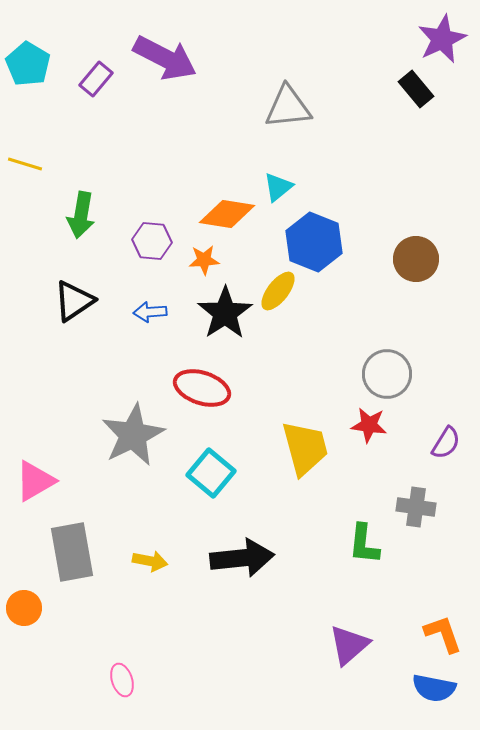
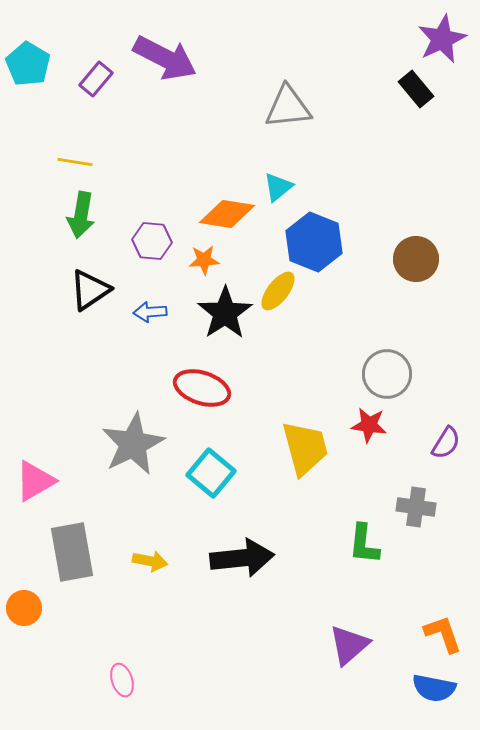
yellow line: moved 50 px right, 2 px up; rotated 8 degrees counterclockwise
black triangle: moved 16 px right, 11 px up
gray star: moved 9 px down
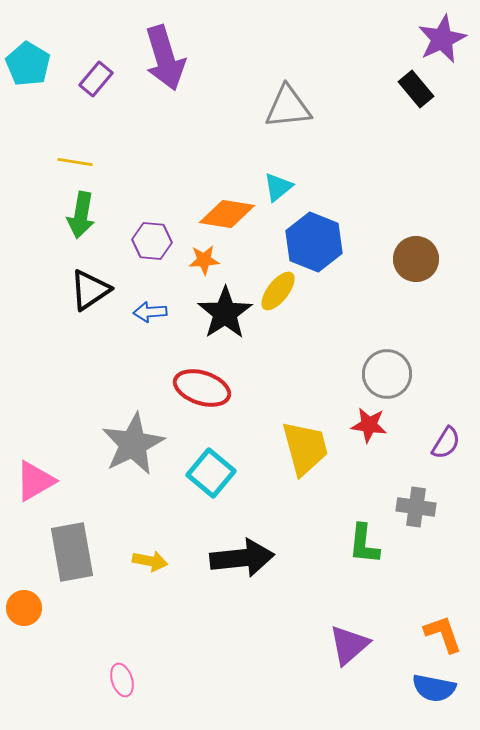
purple arrow: rotated 46 degrees clockwise
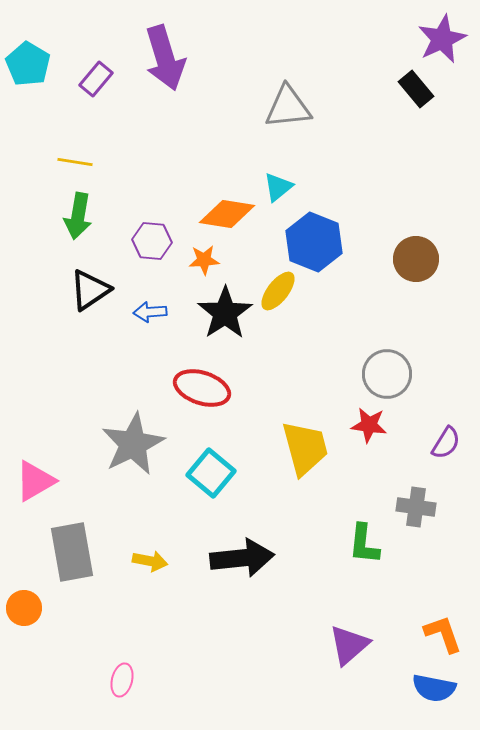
green arrow: moved 3 px left, 1 px down
pink ellipse: rotated 32 degrees clockwise
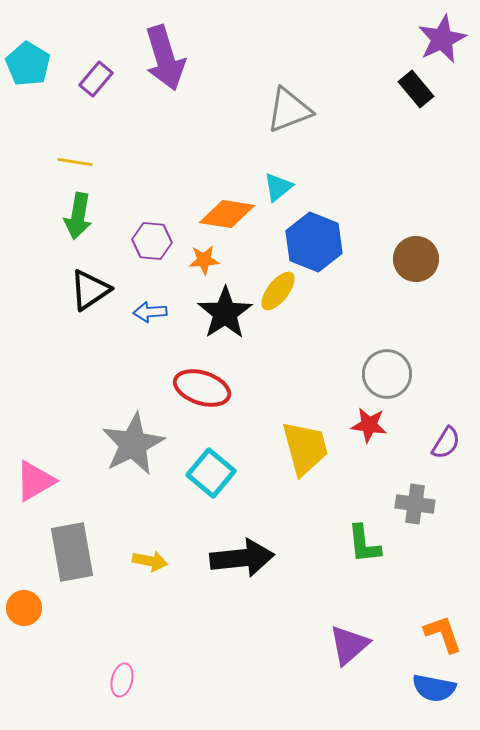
gray triangle: moved 1 px right, 3 px down; rotated 15 degrees counterclockwise
gray cross: moved 1 px left, 3 px up
green L-shape: rotated 12 degrees counterclockwise
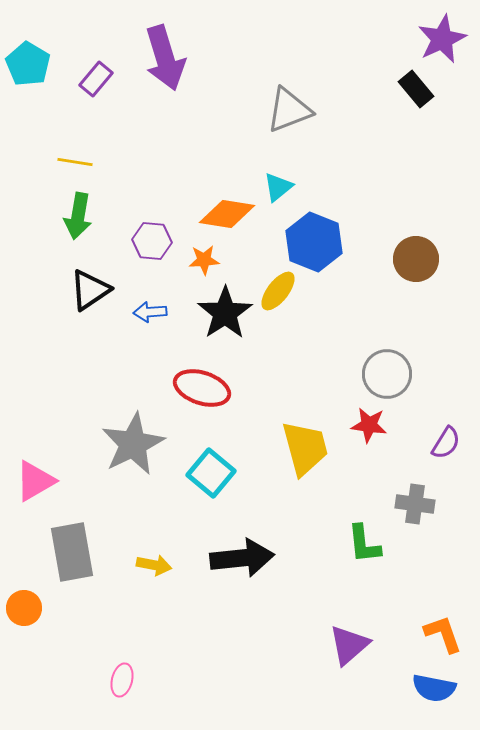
yellow arrow: moved 4 px right, 4 px down
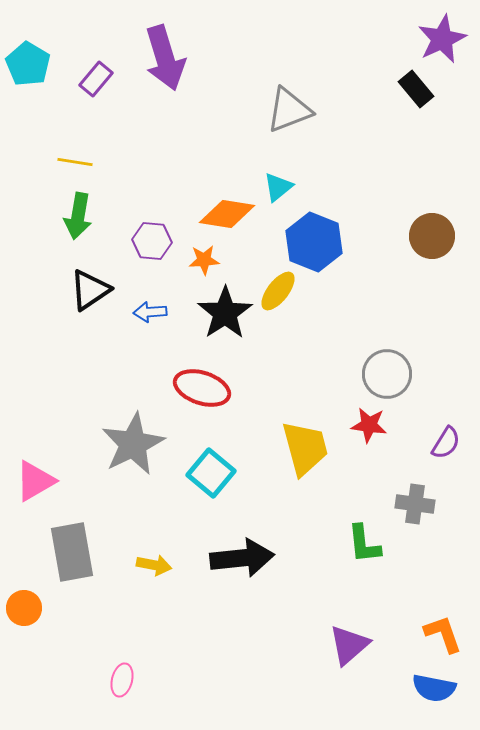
brown circle: moved 16 px right, 23 px up
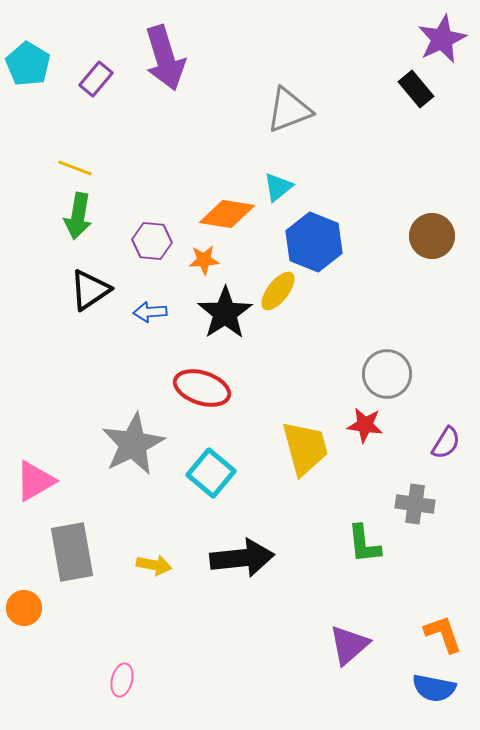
yellow line: moved 6 px down; rotated 12 degrees clockwise
red star: moved 4 px left
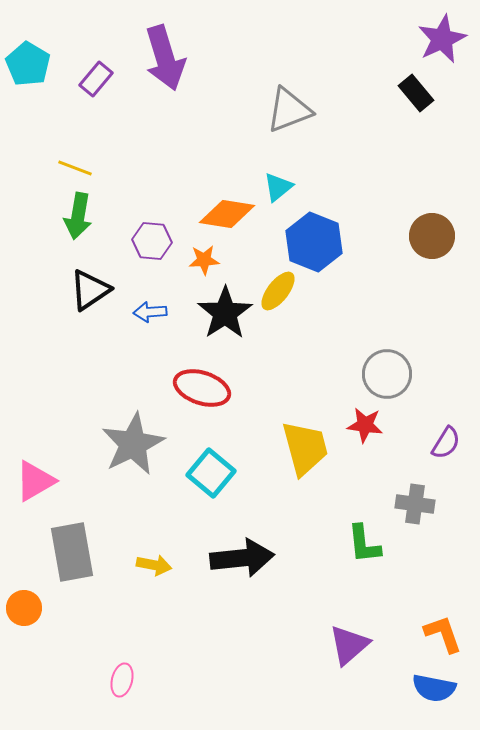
black rectangle: moved 4 px down
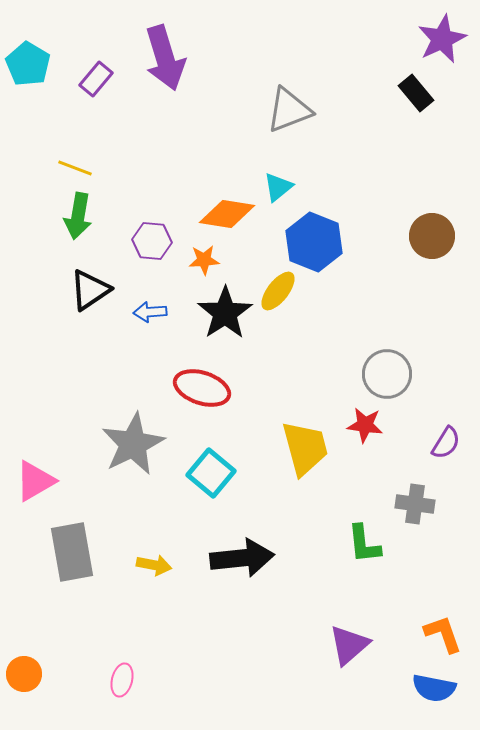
orange circle: moved 66 px down
